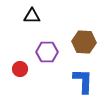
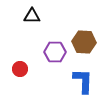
purple hexagon: moved 8 px right
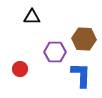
black triangle: moved 1 px down
brown hexagon: moved 3 px up
blue L-shape: moved 2 px left, 6 px up
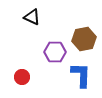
black triangle: rotated 24 degrees clockwise
brown hexagon: rotated 15 degrees counterclockwise
red circle: moved 2 px right, 8 px down
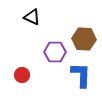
brown hexagon: rotated 15 degrees clockwise
red circle: moved 2 px up
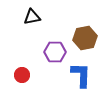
black triangle: rotated 36 degrees counterclockwise
brown hexagon: moved 1 px right, 1 px up; rotated 15 degrees counterclockwise
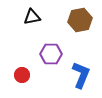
brown hexagon: moved 5 px left, 18 px up
purple hexagon: moved 4 px left, 2 px down
blue L-shape: rotated 20 degrees clockwise
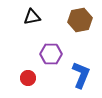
red circle: moved 6 px right, 3 px down
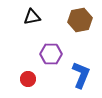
red circle: moved 1 px down
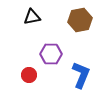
red circle: moved 1 px right, 4 px up
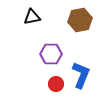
red circle: moved 27 px right, 9 px down
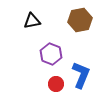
black triangle: moved 4 px down
purple hexagon: rotated 20 degrees clockwise
